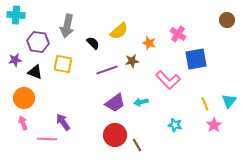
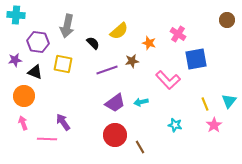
orange circle: moved 2 px up
brown line: moved 3 px right, 2 px down
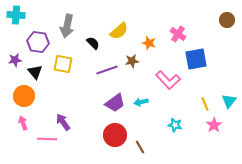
black triangle: rotated 28 degrees clockwise
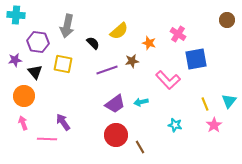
purple trapezoid: moved 1 px down
red circle: moved 1 px right
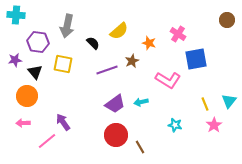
brown star: rotated 16 degrees counterclockwise
pink L-shape: rotated 15 degrees counterclockwise
orange circle: moved 3 px right
pink arrow: rotated 72 degrees counterclockwise
pink line: moved 2 px down; rotated 42 degrees counterclockwise
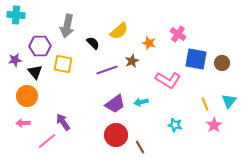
brown circle: moved 5 px left, 43 px down
purple hexagon: moved 2 px right, 4 px down; rotated 10 degrees counterclockwise
blue square: rotated 20 degrees clockwise
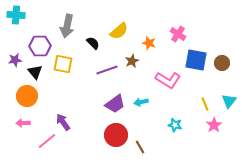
blue square: moved 1 px down
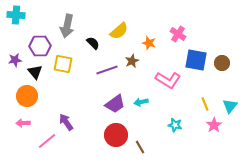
cyan triangle: moved 1 px right, 5 px down
purple arrow: moved 3 px right
